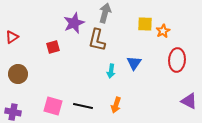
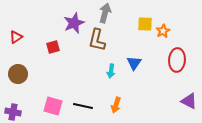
red triangle: moved 4 px right
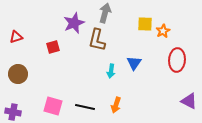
red triangle: rotated 16 degrees clockwise
black line: moved 2 px right, 1 px down
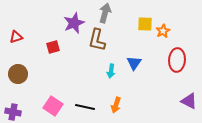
pink square: rotated 18 degrees clockwise
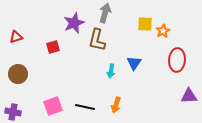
purple triangle: moved 5 px up; rotated 30 degrees counterclockwise
pink square: rotated 36 degrees clockwise
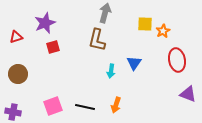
purple star: moved 29 px left
red ellipse: rotated 15 degrees counterclockwise
purple triangle: moved 1 px left, 2 px up; rotated 24 degrees clockwise
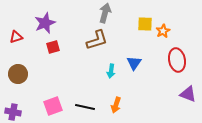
brown L-shape: rotated 120 degrees counterclockwise
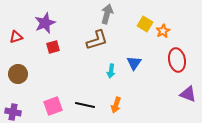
gray arrow: moved 2 px right, 1 px down
yellow square: rotated 28 degrees clockwise
black line: moved 2 px up
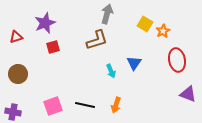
cyan arrow: rotated 32 degrees counterclockwise
